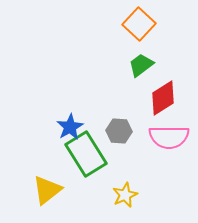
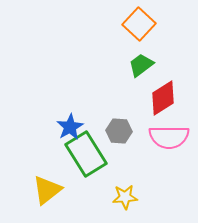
yellow star: moved 2 px down; rotated 20 degrees clockwise
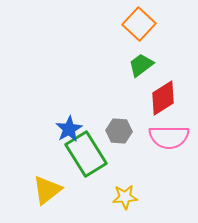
blue star: moved 1 px left, 2 px down
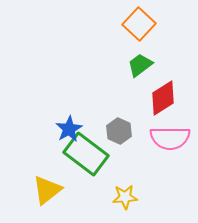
green trapezoid: moved 1 px left
gray hexagon: rotated 20 degrees clockwise
pink semicircle: moved 1 px right, 1 px down
green rectangle: rotated 21 degrees counterclockwise
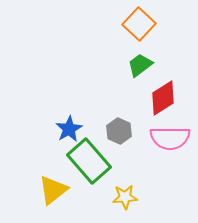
green rectangle: moved 3 px right, 7 px down; rotated 12 degrees clockwise
yellow triangle: moved 6 px right
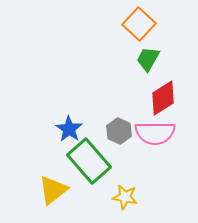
green trapezoid: moved 8 px right, 6 px up; rotated 24 degrees counterclockwise
blue star: rotated 8 degrees counterclockwise
pink semicircle: moved 15 px left, 5 px up
yellow star: rotated 15 degrees clockwise
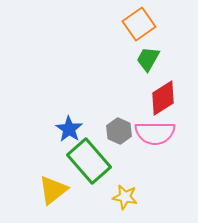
orange square: rotated 12 degrees clockwise
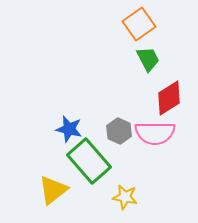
green trapezoid: rotated 124 degrees clockwise
red diamond: moved 6 px right
blue star: rotated 20 degrees counterclockwise
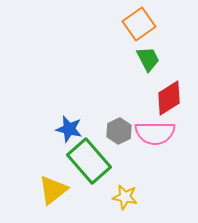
gray hexagon: rotated 10 degrees clockwise
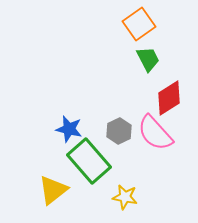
pink semicircle: rotated 48 degrees clockwise
